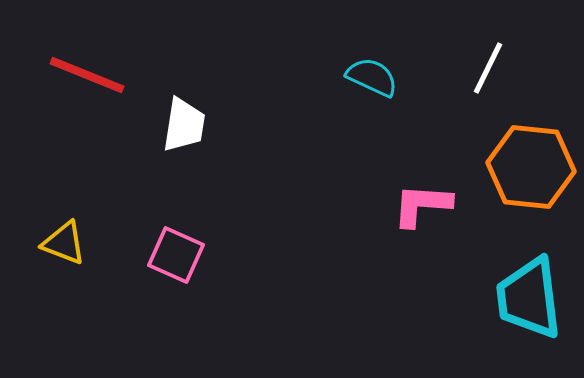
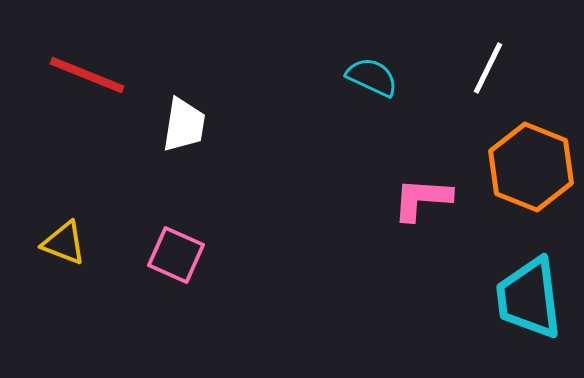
orange hexagon: rotated 16 degrees clockwise
pink L-shape: moved 6 px up
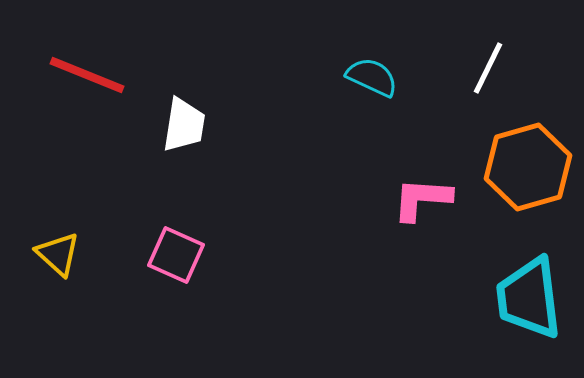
orange hexagon: moved 3 px left; rotated 22 degrees clockwise
yellow triangle: moved 6 px left, 11 px down; rotated 21 degrees clockwise
